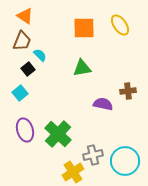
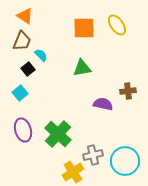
yellow ellipse: moved 3 px left
cyan semicircle: moved 1 px right
purple ellipse: moved 2 px left
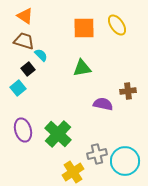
brown trapezoid: moved 2 px right; rotated 95 degrees counterclockwise
cyan square: moved 2 px left, 5 px up
gray cross: moved 4 px right, 1 px up
